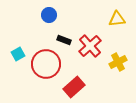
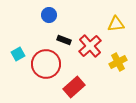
yellow triangle: moved 1 px left, 5 px down
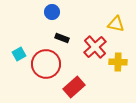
blue circle: moved 3 px right, 3 px up
yellow triangle: rotated 18 degrees clockwise
black rectangle: moved 2 px left, 2 px up
red cross: moved 5 px right, 1 px down
cyan square: moved 1 px right
yellow cross: rotated 30 degrees clockwise
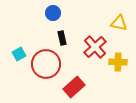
blue circle: moved 1 px right, 1 px down
yellow triangle: moved 3 px right, 1 px up
black rectangle: rotated 56 degrees clockwise
